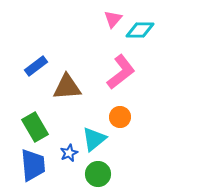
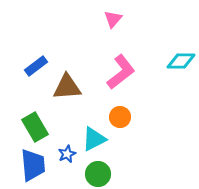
cyan diamond: moved 41 px right, 31 px down
cyan triangle: rotated 12 degrees clockwise
blue star: moved 2 px left, 1 px down
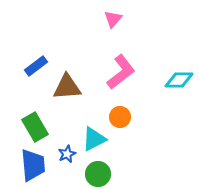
cyan diamond: moved 2 px left, 19 px down
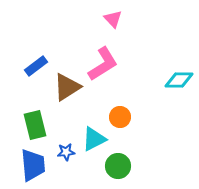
pink triangle: rotated 24 degrees counterclockwise
pink L-shape: moved 18 px left, 8 px up; rotated 6 degrees clockwise
brown triangle: rotated 28 degrees counterclockwise
green rectangle: moved 2 px up; rotated 16 degrees clockwise
blue star: moved 1 px left, 2 px up; rotated 18 degrees clockwise
green circle: moved 20 px right, 8 px up
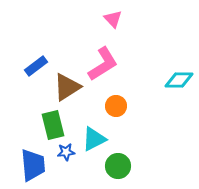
orange circle: moved 4 px left, 11 px up
green rectangle: moved 18 px right
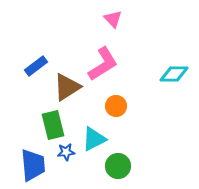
cyan diamond: moved 5 px left, 6 px up
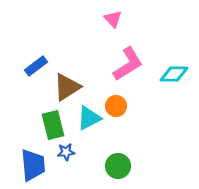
pink L-shape: moved 25 px right
cyan triangle: moved 5 px left, 21 px up
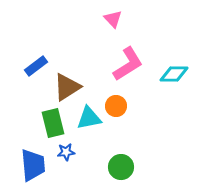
cyan triangle: rotated 16 degrees clockwise
green rectangle: moved 2 px up
green circle: moved 3 px right, 1 px down
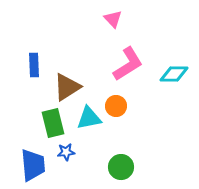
blue rectangle: moved 2 px left, 1 px up; rotated 55 degrees counterclockwise
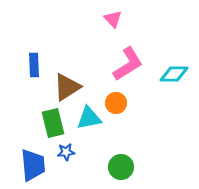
orange circle: moved 3 px up
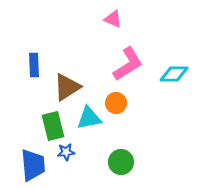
pink triangle: rotated 24 degrees counterclockwise
green rectangle: moved 3 px down
green circle: moved 5 px up
